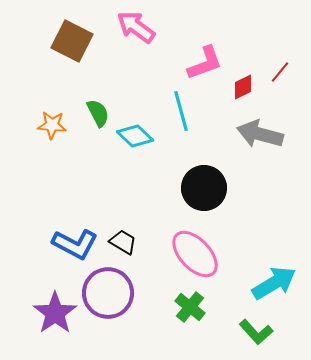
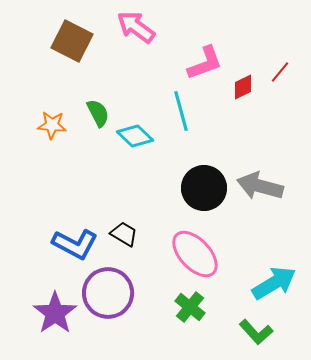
gray arrow: moved 52 px down
black trapezoid: moved 1 px right, 8 px up
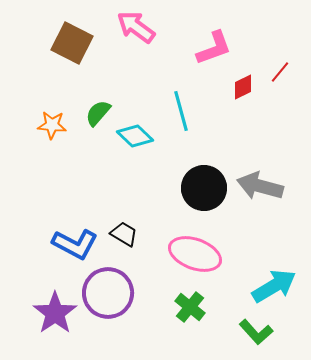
brown square: moved 2 px down
pink L-shape: moved 9 px right, 15 px up
green semicircle: rotated 112 degrees counterclockwise
pink ellipse: rotated 27 degrees counterclockwise
cyan arrow: moved 3 px down
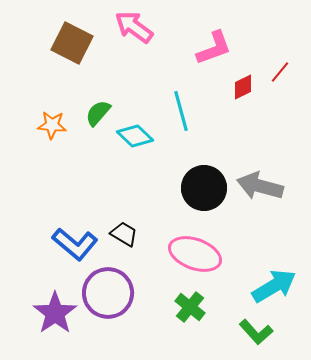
pink arrow: moved 2 px left
blue L-shape: rotated 12 degrees clockwise
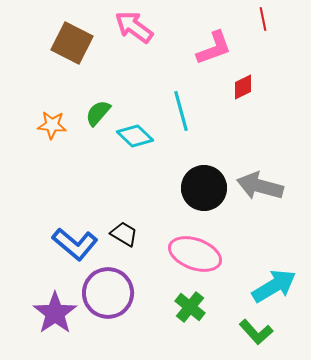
red line: moved 17 px left, 53 px up; rotated 50 degrees counterclockwise
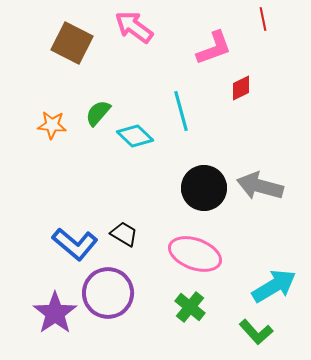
red diamond: moved 2 px left, 1 px down
